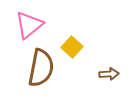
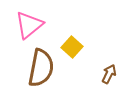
brown arrow: rotated 60 degrees counterclockwise
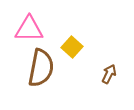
pink triangle: moved 4 px down; rotated 40 degrees clockwise
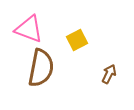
pink triangle: rotated 20 degrees clockwise
yellow square: moved 5 px right, 7 px up; rotated 20 degrees clockwise
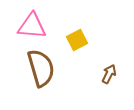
pink triangle: moved 3 px right, 3 px up; rotated 16 degrees counterclockwise
brown semicircle: rotated 27 degrees counterclockwise
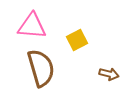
brown arrow: rotated 78 degrees clockwise
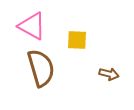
pink triangle: rotated 24 degrees clockwise
yellow square: rotated 30 degrees clockwise
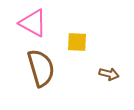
pink triangle: moved 1 px right, 3 px up
yellow square: moved 2 px down
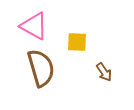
pink triangle: moved 1 px right, 3 px down
brown arrow: moved 5 px left, 2 px up; rotated 42 degrees clockwise
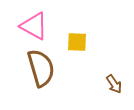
brown arrow: moved 10 px right, 12 px down
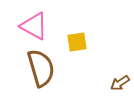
yellow square: rotated 10 degrees counterclockwise
brown arrow: moved 6 px right, 1 px up; rotated 90 degrees clockwise
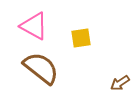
yellow square: moved 4 px right, 4 px up
brown semicircle: rotated 36 degrees counterclockwise
